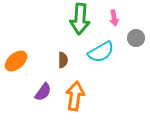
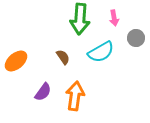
brown semicircle: moved 3 px up; rotated 35 degrees counterclockwise
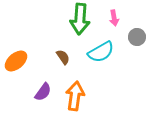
gray circle: moved 1 px right, 1 px up
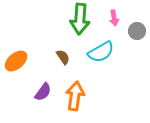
gray circle: moved 6 px up
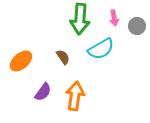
gray circle: moved 5 px up
cyan semicircle: moved 3 px up
orange ellipse: moved 5 px right
